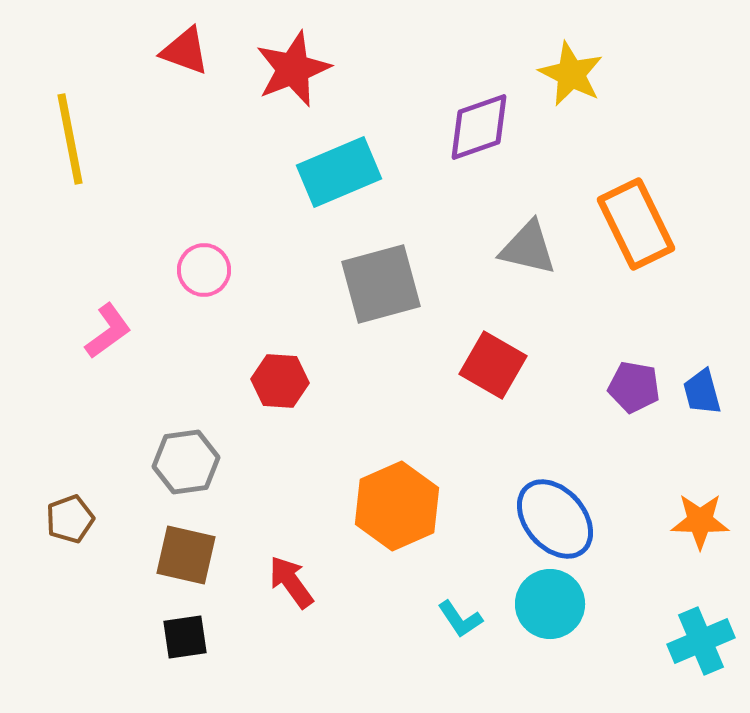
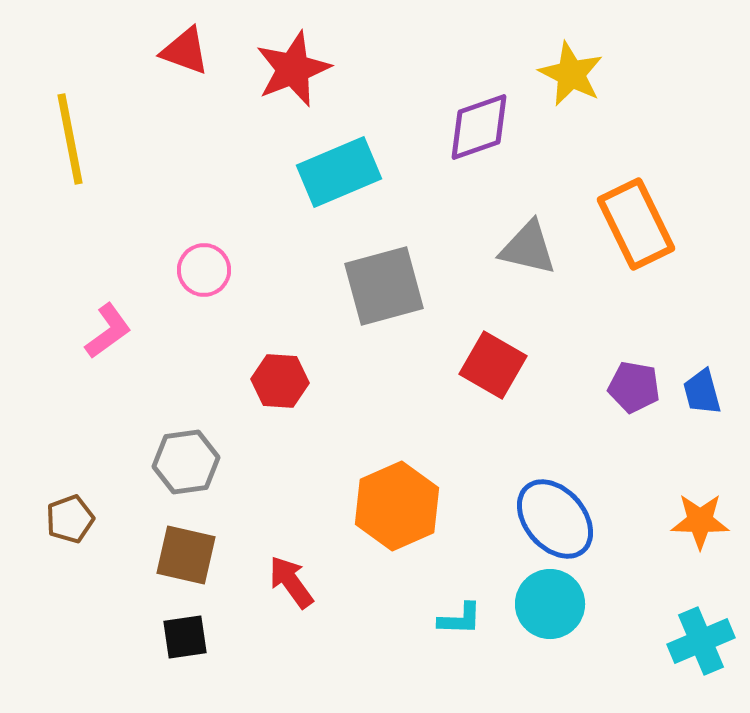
gray square: moved 3 px right, 2 px down
cyan L-shape: rotated 54 degrees counterclockwise
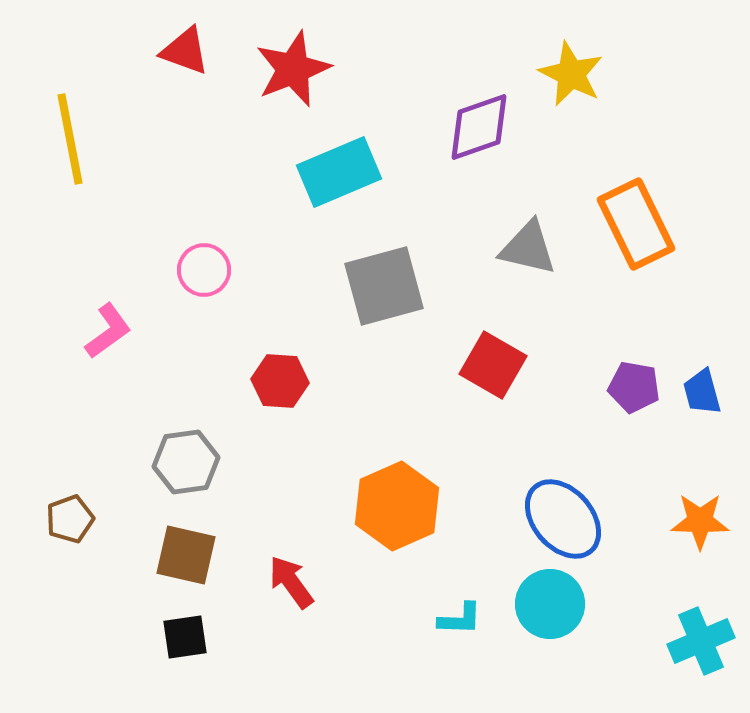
blue ellipse: moved 8 px right
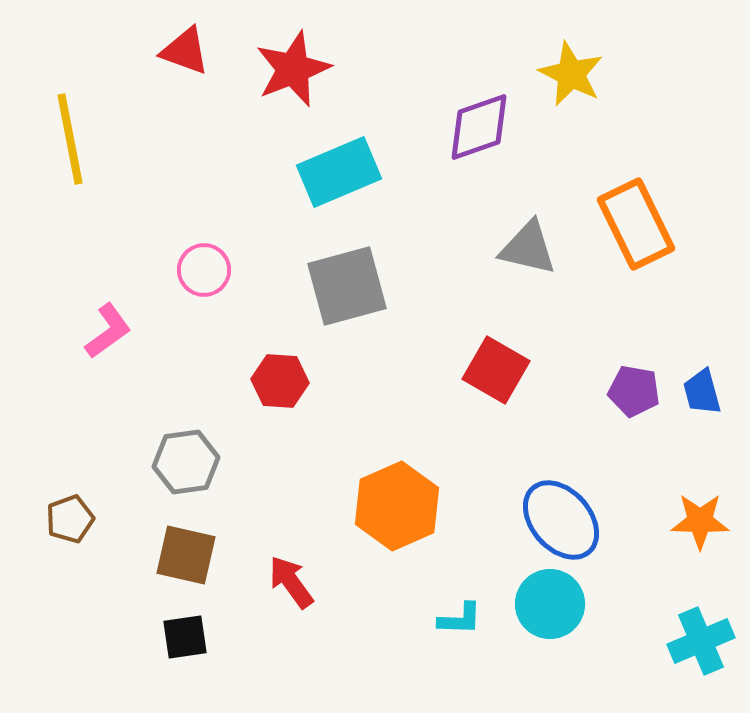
gray square: moved 37 px left
red square: moved 3 px right, 5 px down
purple pentagon: moved 4 px down
blue ellipse: moved 2 px left, 1 px down
